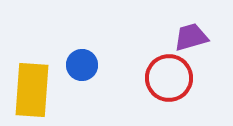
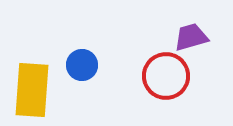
red circle: moved 3 px left, 2 px up
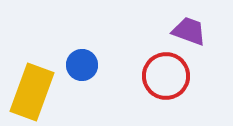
purple trapezoid: moved 2 px left, 6 px up; rotated 36 degrees clockwise
yellow rectangle: moved 2 px down; rotated 16 degrees clockwise
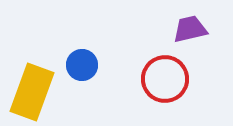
purple trapezoid: moved 1 px right, 2 px up; rotated 33 degrees counterclockwise
red circle: moved 1 px left, 3 px down
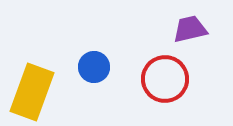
blue circle: moved 12 px right, 2 px down
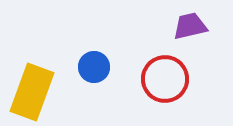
purple trapezoid: moved 3 px up
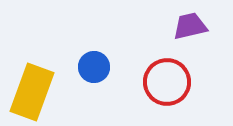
red circle: moved 2 px right, 3 px down
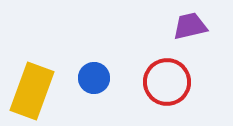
blue circle: moved 11 px down
yellow rectangle: moved 1 px up
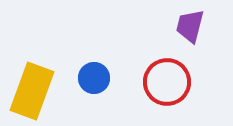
purple trapezoid: rotated 63 degrees counterclockwise
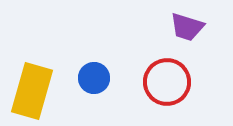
purple trapezoid: moved 3 px left, 1 px down; rotated 87 degrees counterclockwise
yellow rectangle: rotated 4 degrees counterclockwise
